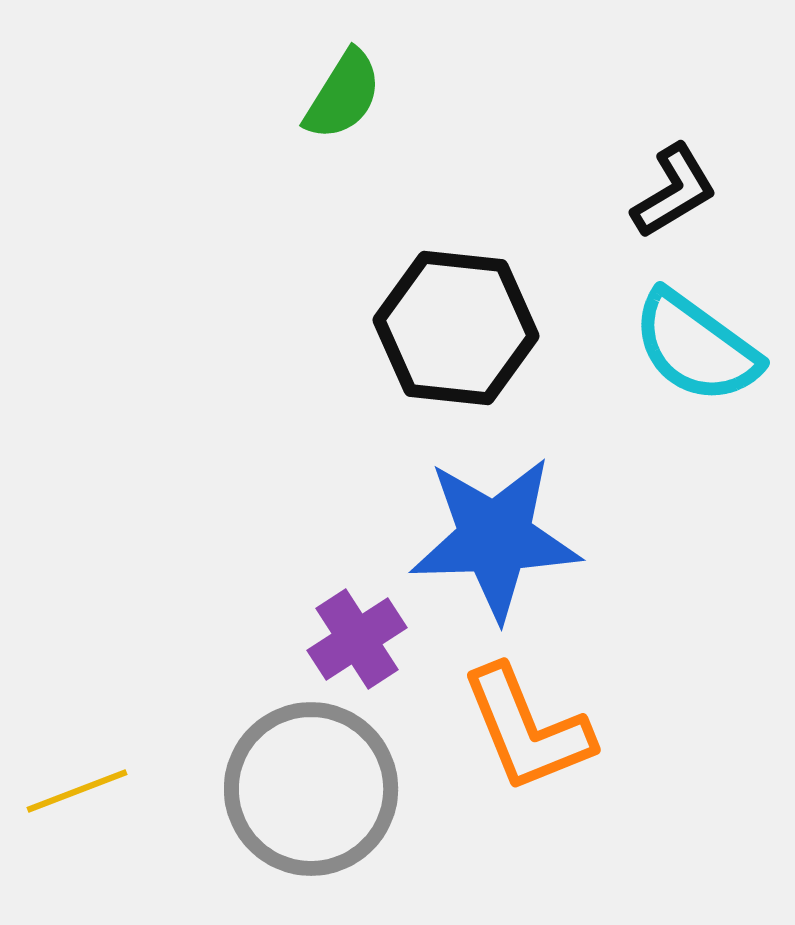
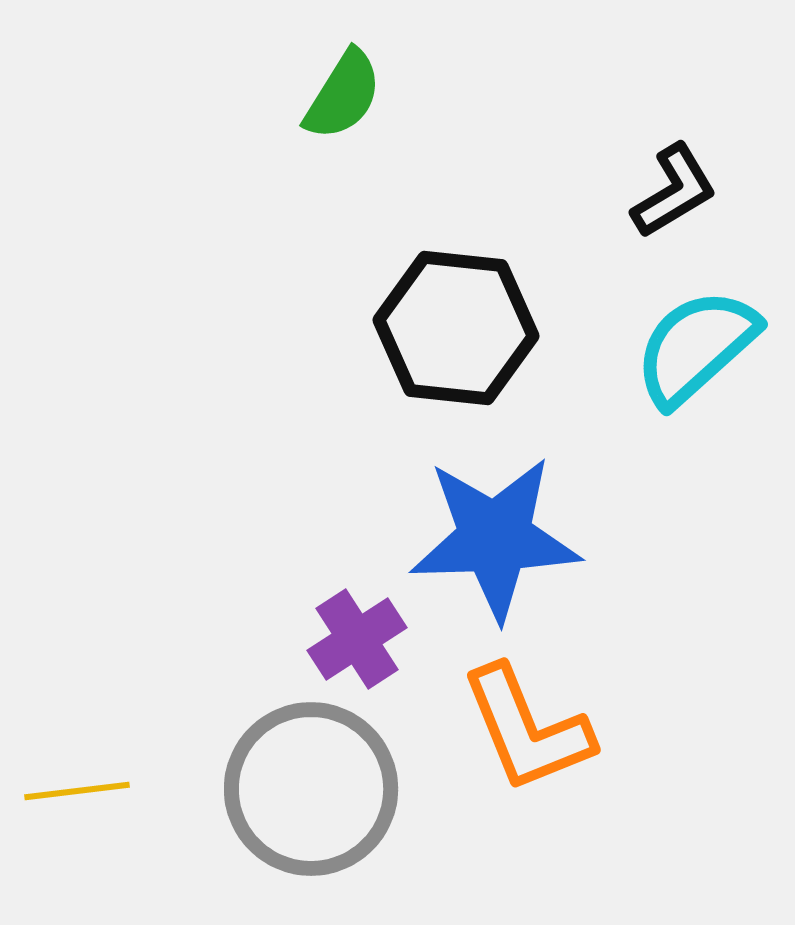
cyan semicircle: rotated 102 degrees clockwise
yellow line: rotated 14 degrees clockwise
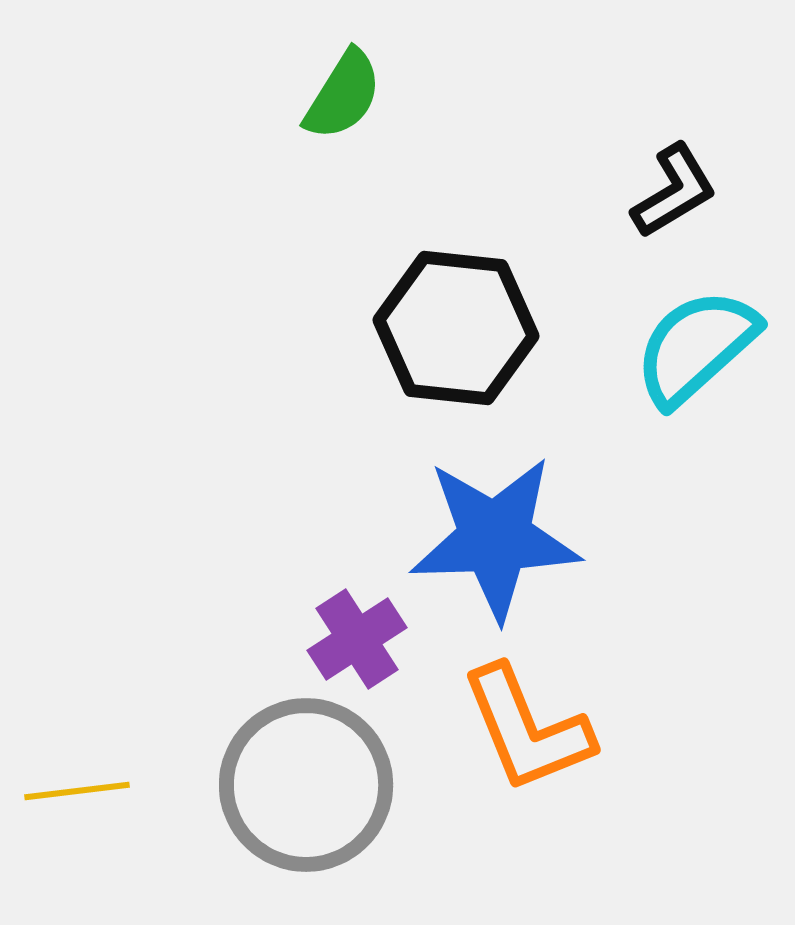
gray circle: moved 5 px left, 4 px up
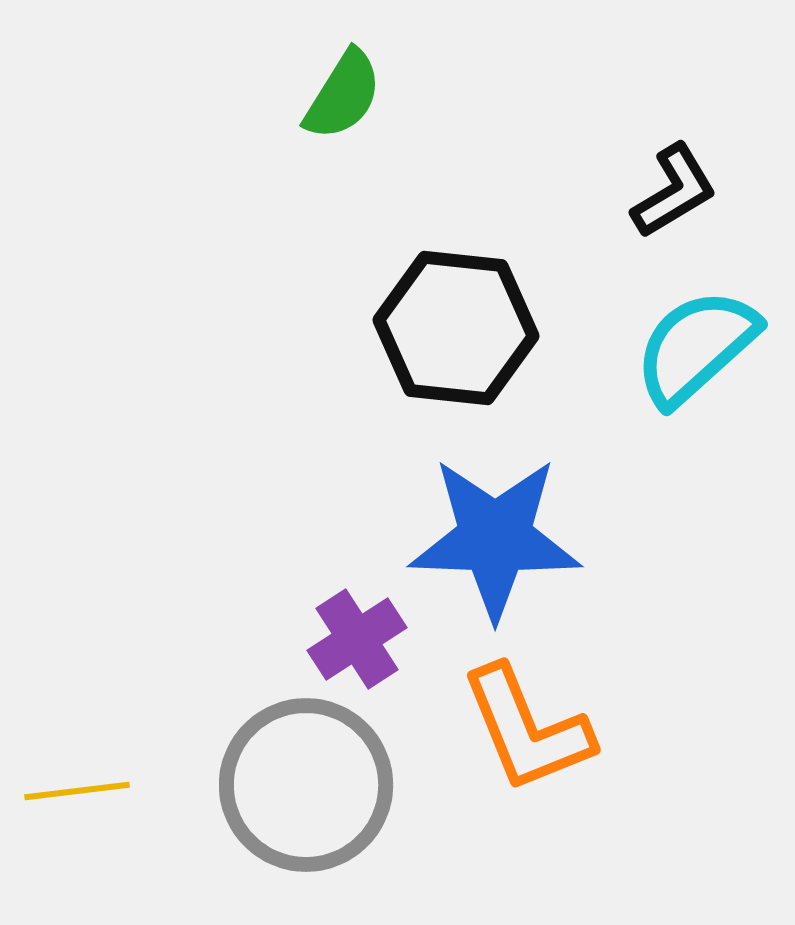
blue star: rotated 4 degrees clockwise
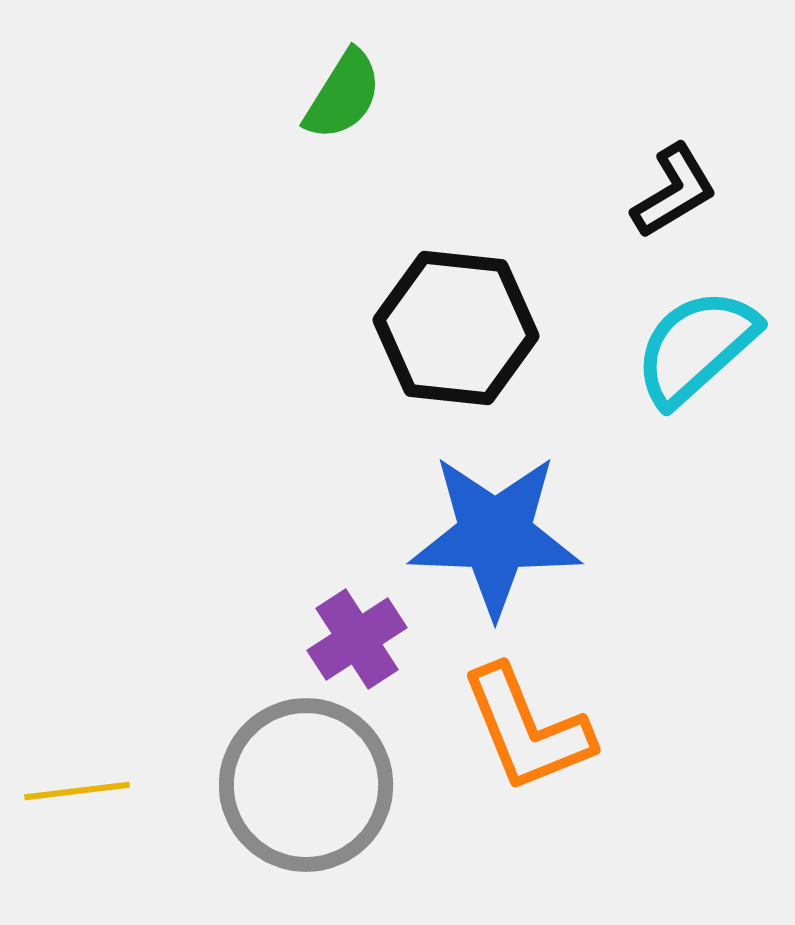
blue star: moved 3 px up
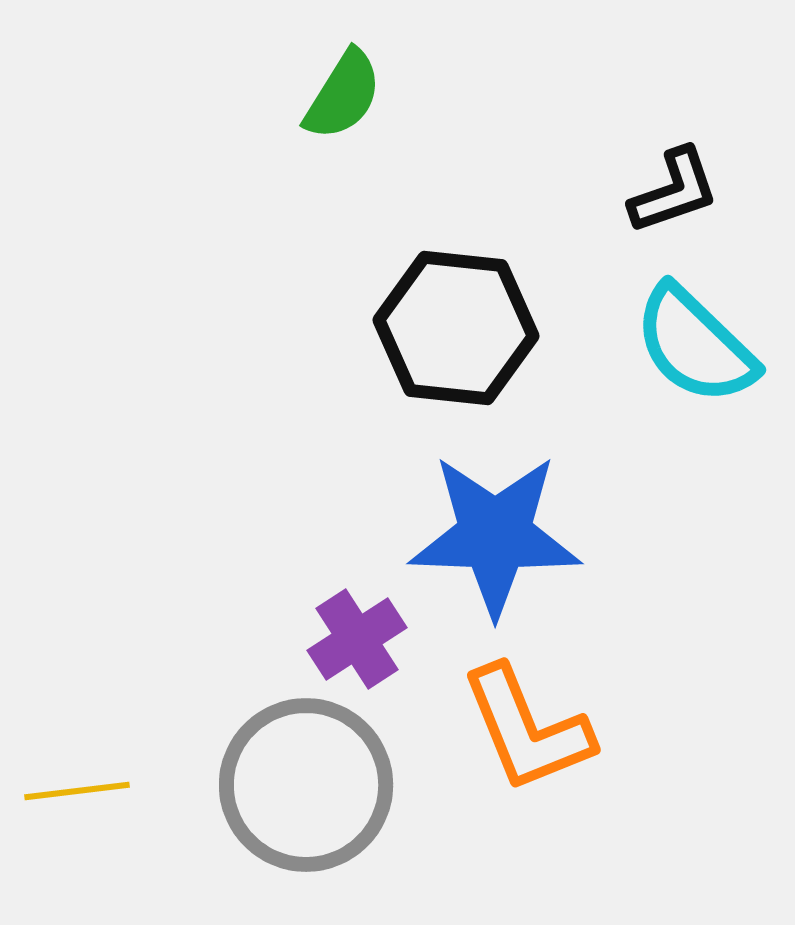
black L-shape: rotated 12 degrees clockwise
cyan semicircle: moved 1 px left, 2 px up; rotated 94 degrees counterclockwise
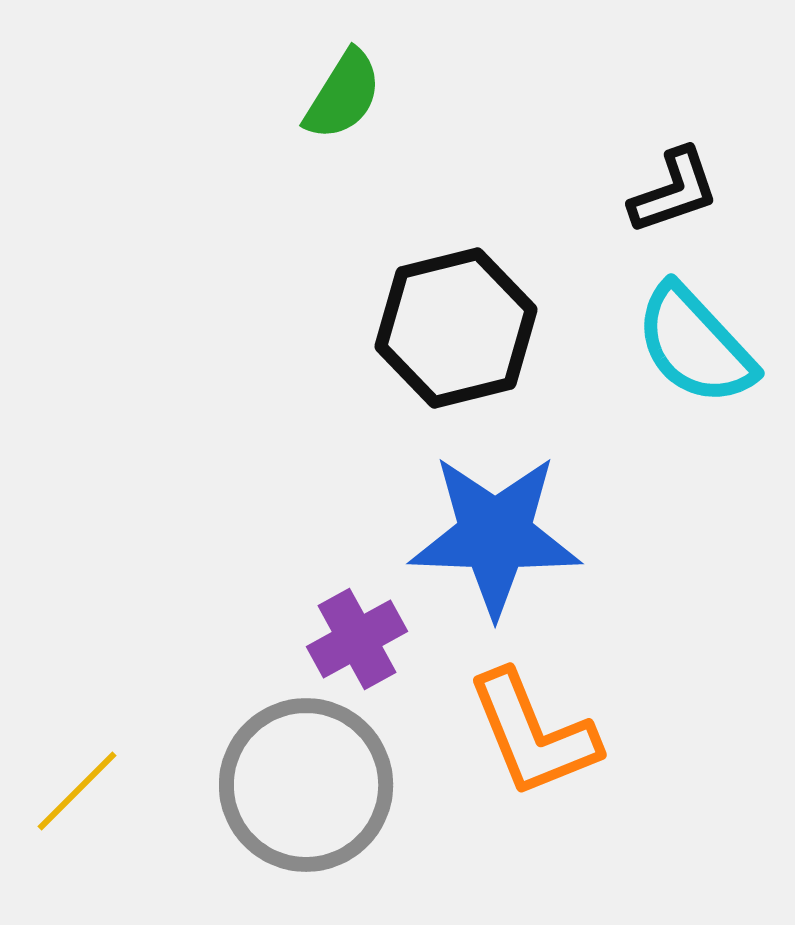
black hexagon: rotated 20 degrees counterclockwise
cyan semicircle: rotated 3 degrees clockwise
purple cross: rotated 4 degrees clockwise
orange L-shape: moved 6 px right, 5 px down
yellow line: rotated 38 degrees counterclockwise
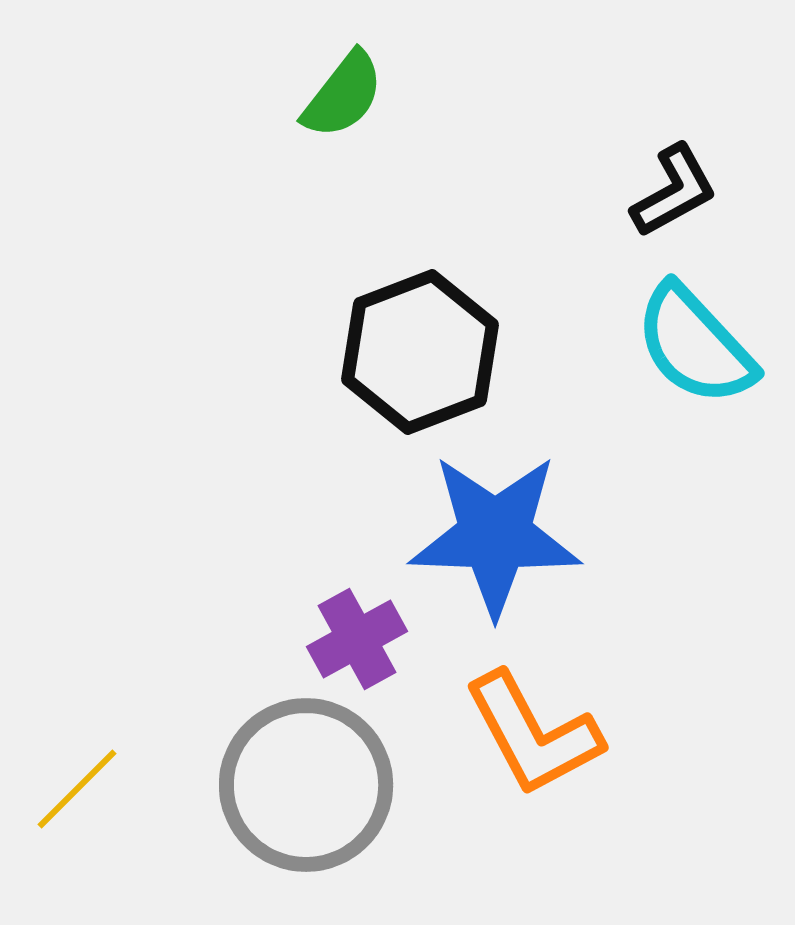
green semicircle: rotated 6 degrees clockwise
black L-shape: rotated 10 degrees counterclockwise
black hexagon: moved 36 px left, 24 px down; rotated 7 degrees counterclockwise
orange L-shape: rotated 6 degrees counterclockwise
yellow line: moved 2 px up
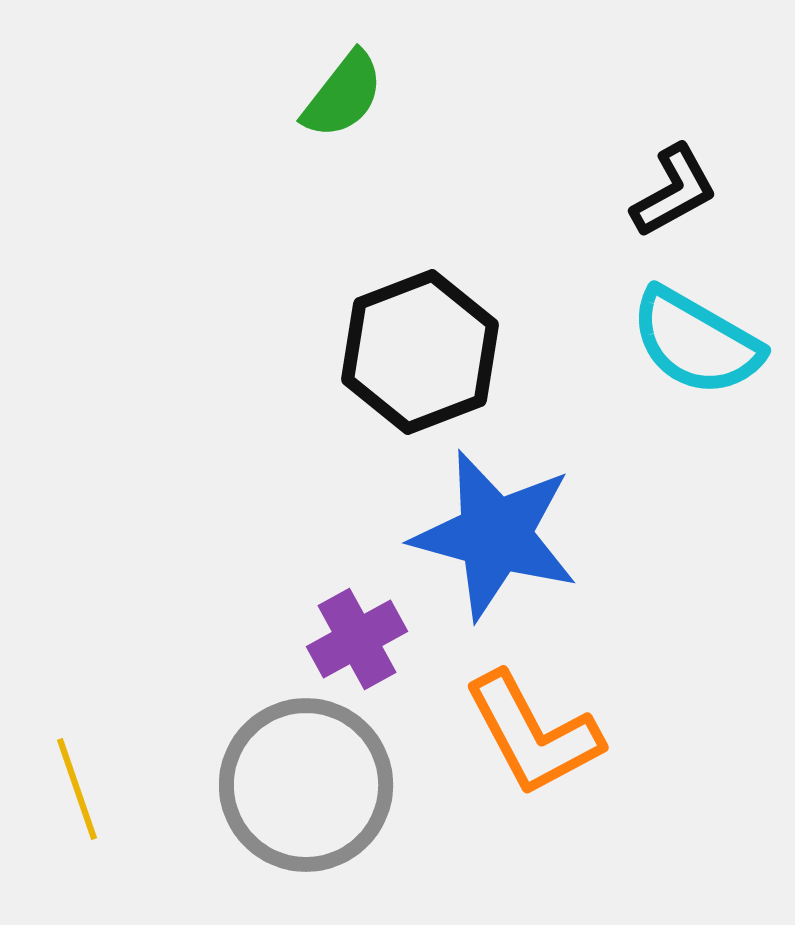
cyan semicircle: moved 1 px right, 3 px up; rotated 17 degrees counterclockwise
blue star: rotated 13 degrees clockwise
yellow line: rotated 64 degrees counterclockwise
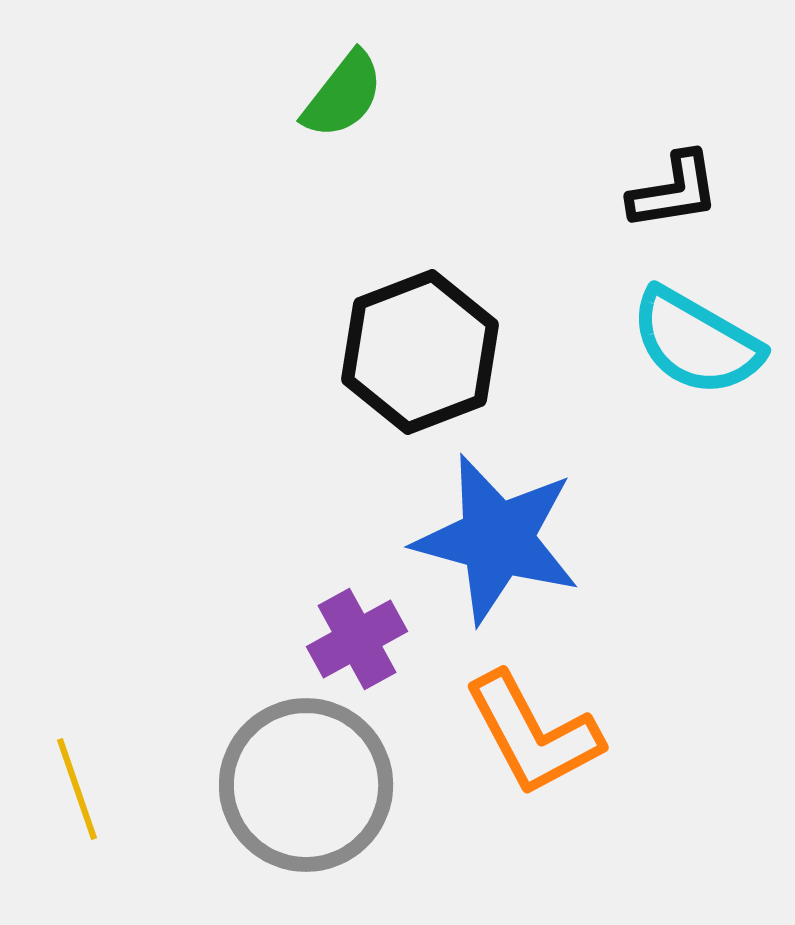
black L-shape: rotated 20 degrees clockwise
blue star: moved 2 px right, 4 px down
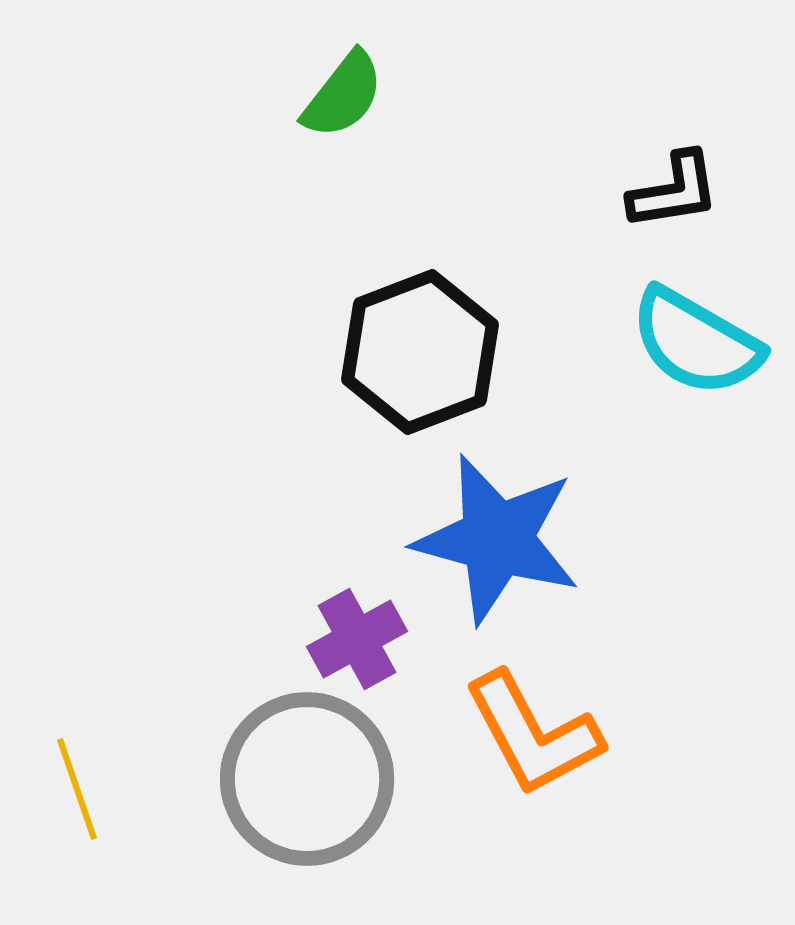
gray circle: moved 1 px right, 6 px up
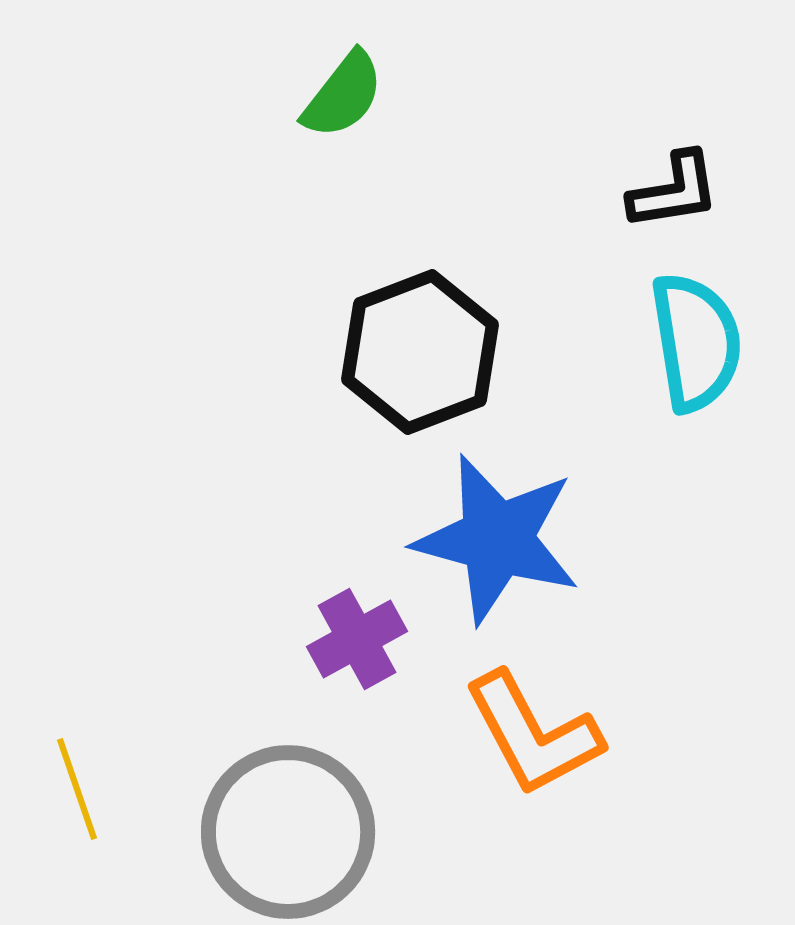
cyan semicircle: rotated 129 degrees counterclockwise
gray circle: moved 19 px left, 53 px down
